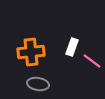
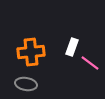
pink line: moved 2 px left, 2 px down
gray ellipse: moved 12 px left
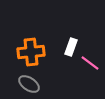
white rectangle: moved 1 px left
gray ellipse: moved 3 px right; rotated 25 degrees clockwise
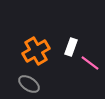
orange cross: moved 5 px right, 1 px up; rotated 24 degrees counterclockwise
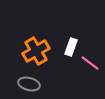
gray ellipse: rotated 20 degrees counterclockwise
